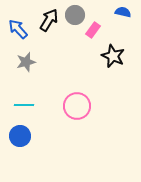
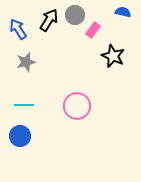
blue arrow: rotated 10 degrees clockwise
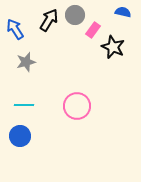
blue arrow: moved 3 px left
black star: moved 9 px up
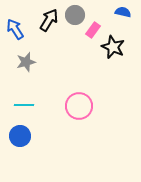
pink circle: moved 2 px right
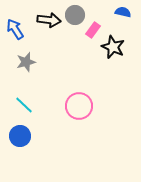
black arrow: rotated 65 degrees clockwise
cyan line: rotated 42 degrees clockwise
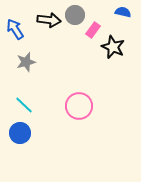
blue circle: moved 3 px up
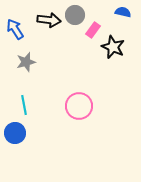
cyan line: rotated 36 degrees clockwise
blue circle: moved 5 px left
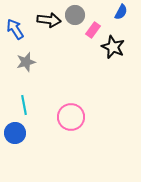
blue semicircle: moved 2 px left; rotated 105 degrees clockwise
pink circle: moved 8 px left, 11 px down
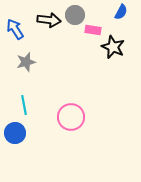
pink rectangle: rotated 63 degrees clockwise
